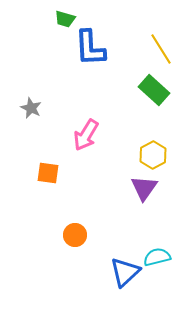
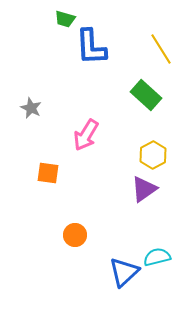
blue L-shape: moved 1 px right, 1 px up
green rectangle: moved 8 px left, 5 px down
purple triangle: moved 1 px down; rotated 20 degrees clockwise
blue triangle: moved 1 px left
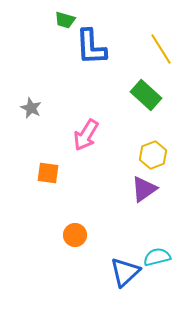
green trapezoid: moved 1 px down
yellow hexagon: rotated 8 degrees clockwise
blue triangle: moved 1 px right
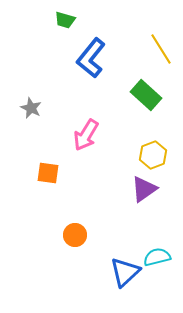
blue L-shape: moved 11 px down; rotated 42 degrees clockwise
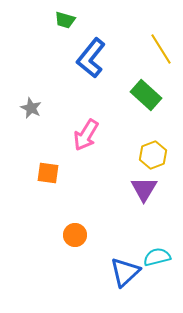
purple triangle: rotated 24 degrees counterclockwise
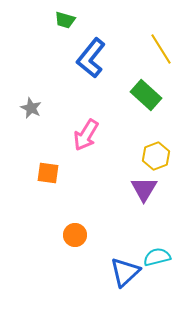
yellow hexagon: moved 3 px right, 1 px down
